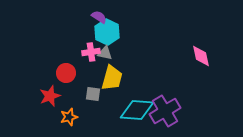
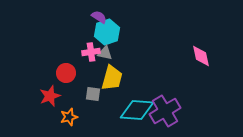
cyan hexagon: rotated 15 degrees clockwise
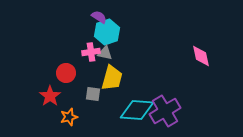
red star: rotated 15 degrees counterclockwise
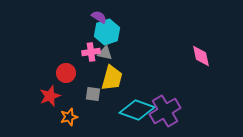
red star: rotated 15 degrees clockwise
cyan diamond: rotated 16 degrees clockwise
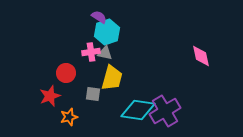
cyan diamond: moved 1 px right; rotated 12 degrees counterclockwise
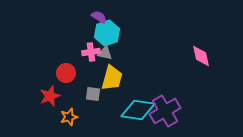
cyan hexagon: moved 1 px down
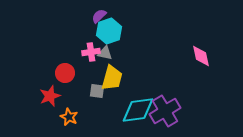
purple semicircle: moved 1 px up; rotated 77 degrees counterclockwise
cyan hexagon: moved 2 px right, 2 px up
red circle: moved 1 px left
gray square: moved 4 px right, 3 px up
cyan diamond: rotated 16 degrees counterclockwise
orange star: rotated 30 degrees counterclockwise
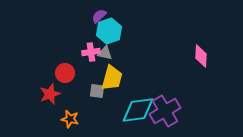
pink diamond: rotated 15 degrees clockwise
red star: moved 2 px up
orange star: moved 1 px right, 2 px down; rotated 12 degrees counterclockwise
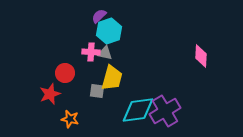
pink cross: rotated 12 degrees clockwise
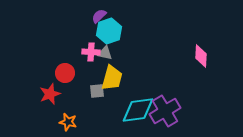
gray square: rotated 14 degrees counterclockwise
orange star: moved 2 px left, 3 px down
